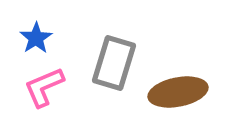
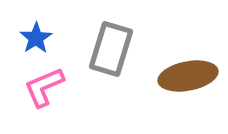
gray rectangle: moved 3 px left, 14 px up
brown ellipse: moved 10 px right, 16 px up
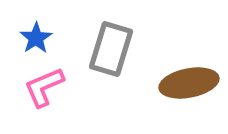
brown ellipse: moved 1 px right, 7 px down
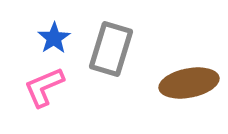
blue star: moved 18 px right
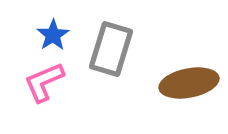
blue star: moved 1 px left, 3 px up
pink L-shape: moved 5 px up
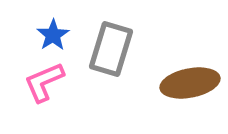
brown ellipse: moved 1 px right
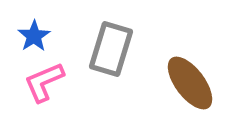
blue star: moved 19 px left, 1 px down
brown ellipse: rotated 64 degrees clockwise
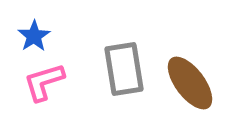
gray rectangle: moved 13 px right, 20 px down; rotated 26 degrees counterclockwise
pink L-shape: rotated 6 degrees clockwise
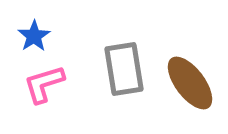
pink L-shape: moved 2 px down
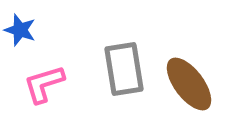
blue star: moved 14 px left, 6 px up; rotated 20 degrees counterclockwise
brown ellipse: moved 1 px left, 1 px down
